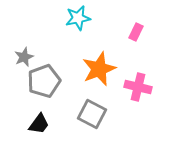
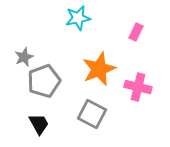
black trapezoid: rotated 65 degrees counterclockwise
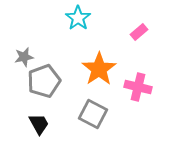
cyan star: rotated 25 degrees counterclockwise
pink rectangle: moved 3 px right; rotated 24 degrees clockwise
gray star: rotated 12 degrees clockwise
orange star: rotated 12 degrees counterclockwise
gray square: moved 1 px right
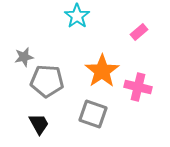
cyan star: moved 1 px left, 2 px up
orange star: moved 3 px right, 2 px down
gray pentagon: moved 3 px right; rotated 24 degrees clockwise
gray square: rotated 8 degrees counterclockwise
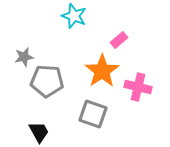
cyan star: moved 3 px left; rotated 15 degrees counterclockwise
pink rectangle: moved 20 px left, 8 px down
black trapezoid: moved 8 px down
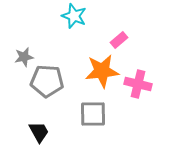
orange star: rotated 28 degrees clockwise
pink cross: moved 3 px up
gray square: rotated 20 degrees counterclockwise
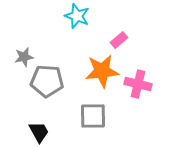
cyan star: moved 3 px right
gray square: moved 2 px down
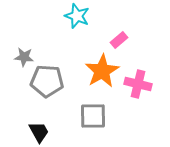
gray star: rotated 18 degrees clockwise
orange star: rotated 24 degrees counterclockwise
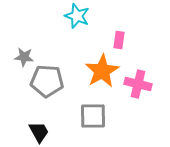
pink rectangle: rotated 42 degrees counterclockwise
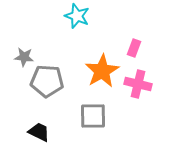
pink rectangle: moved 15 px right, 8 px down; rotated 12 degrees clockwise
black trapezoid: rotated 35 degrees counterclockwise
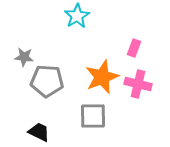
cyan star: rotated 20 degrees clockwise
orange star: moved 6 px down; rotated 8 degrees clockwise
